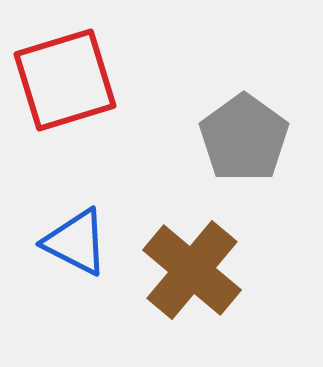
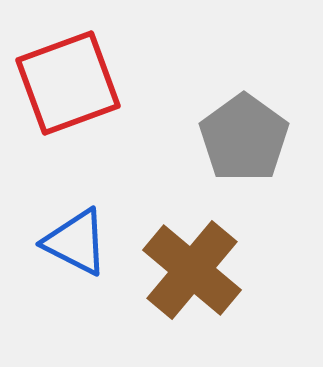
red square: moved 3 px right, 3 px down; rotated 3 degrees counterclockwise
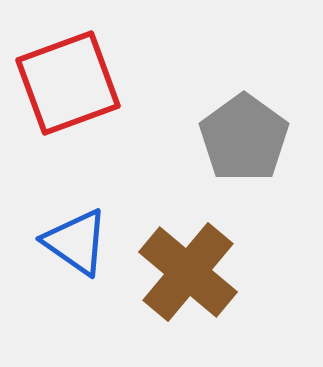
blue triangle: rotated 8 degrees clockwise
brown cross: moved 4 px left, 2 px down
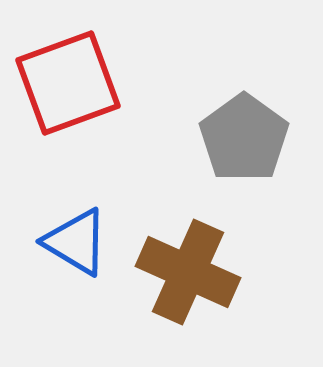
blue triangle: rotated 4 degrees counterclockwise
brown cross: rotated 16 degrees counterclockwise
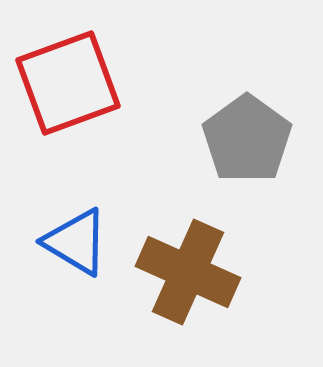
gray pentagon: moved 3 px right, 1 px down
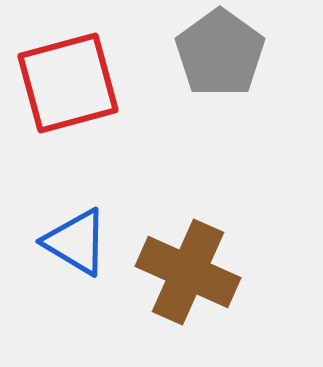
red square: rotated 5 degrees clockwise
gray pentagon: moved 27 px left, 86 px up
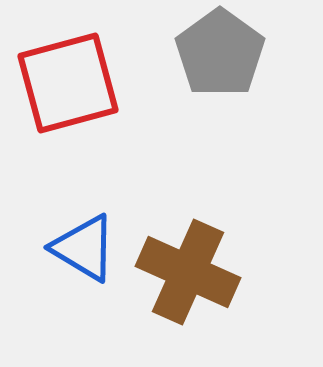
blue triangle: moved 8 px right, 6 px down
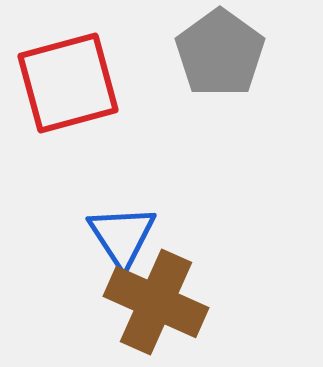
blue triangle: moved 38 px right, 12 px up; rotated 26 degrees clockwise
brown cross: moved 32 px left, 30 px down
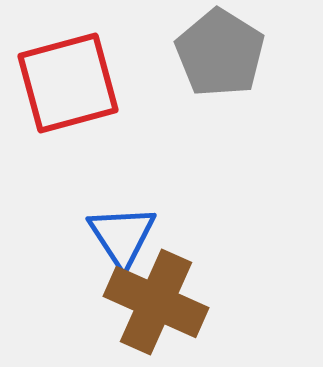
gray pentagon: rotated 4 degrees counterclockwise
